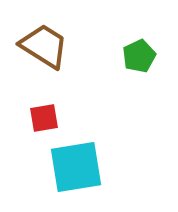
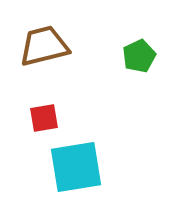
brown trapezoid: rotated 46 degrees counterclockwise
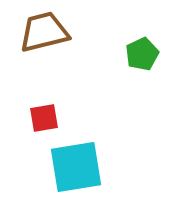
brown trapezoid: moved 14 px up
green pentagon: moved 3 px right, 2 px up
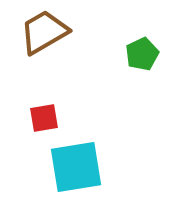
brown trapezoid: rotated 16 degrees counterclockwise
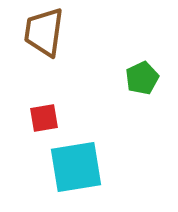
brown trapezoid: rotated 52 degrees counterclockwise
green pentagon: moved 24 px down
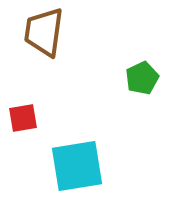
red square: moved 21 px left
cyan square: moved 1 px right, 1 px up
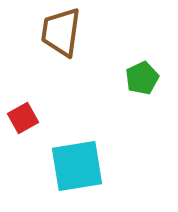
brown trapezoid: moved 17 px right
red square: rotated 20 degrees counterclockwise
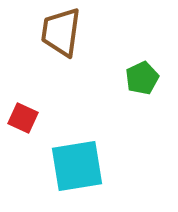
red square: rotated 36 degrees counterclockwise
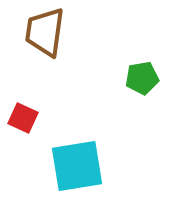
brown trapezoid: moved 16 px left
green pentagon: rotated 16 degrees clockwise
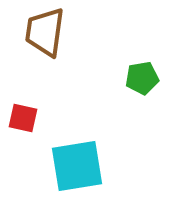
red square: rotated 12 degrees counterclockwise
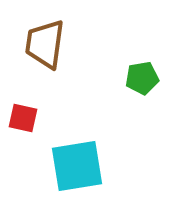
brown trapezoid: moved 12 px down
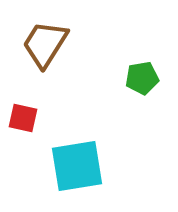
brown trapezoid: rotated 24 degrees clockwise
